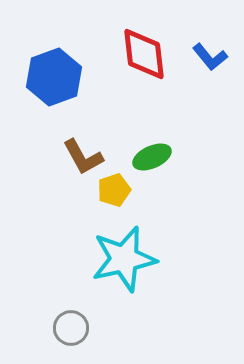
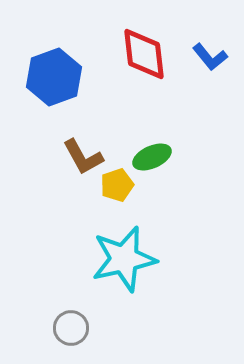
yellow pentagon: moved 3 px right, 5 px up
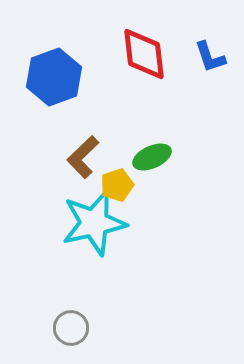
blue L-shape: rotated 21 degrees clockwise
brown L-shape: rotated 75 degrees clockwise
cyan star: moved 30 px left, 36 px up
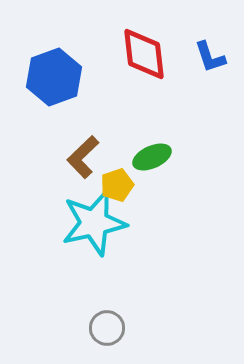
gray circle: moved 36 px right
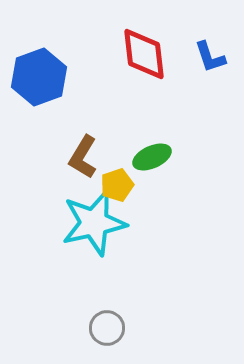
blue hexagon: moved 15 px left
brown L-shape: rotated 15 degrees counterclockwise
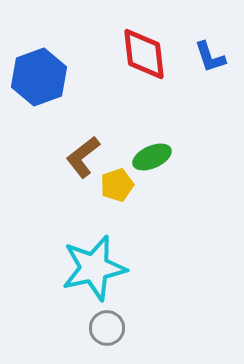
brown L-shape: rotated 21 degrees clockwise
cyan star: moved 45 px down
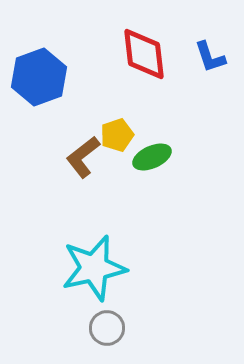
yellow pentagon: moved 50 px up
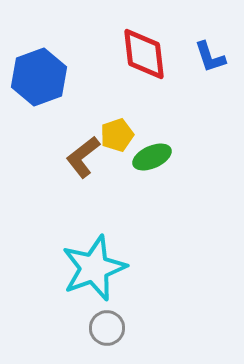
cyan star: rotated 8 degrees counterclockwise
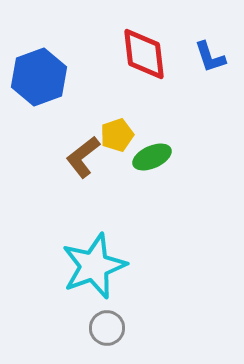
cyan star: moved 2 px up
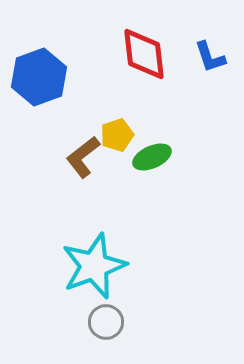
gray circle: moved 1 px left, 6 px up
